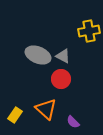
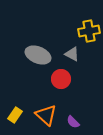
gray triangle: moved 9 px right, 2 px up
orange triangle: moved 6 px down
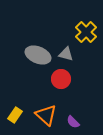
yellow cross: moved 3 px left, 1 px down; rotated 35 degrees counterclockwise
gray triangle: moved 6 px left; rotated 14 degrees counterclockwise
